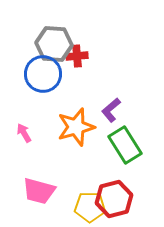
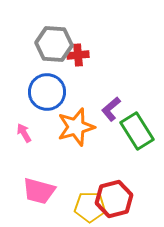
red cross: moved 1 px right, 1 px up
blue circle: moved 4 px right, 18 px down
purple L-shape: moved 1 px up
green rectangle: moved 12 px right, 14 px up
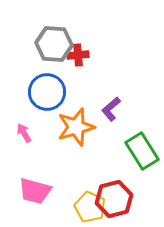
green rectangle: moved 5 px right, 20 px down
pink trapezoid: moved 4 px left
yellow pentagon: rotated 24 degrees clockwise
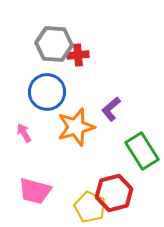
red hexagon: moved 6 px up
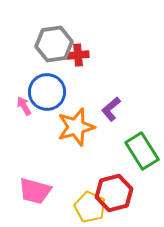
gray hexagon: rotated 12 degrees counterclockwise
pink arrow: moved 27 px up
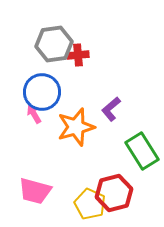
blue circle: moved 5 px left
pink arrow: moved 10 px right, 8 px down
yellow pentagon: moved 3 px up
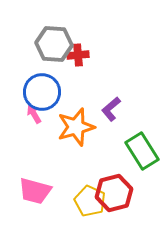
gray hexagon: rotated 12 degrees clockwise
yellow pentagon: moved 3 px up
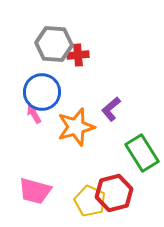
green rectangle: moved 2 px down
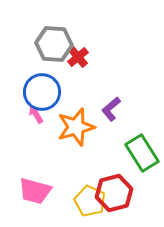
red cross: moved 2 px down; rotated 35 degrees counterclockwise
pink arrow: moved 2 px right
